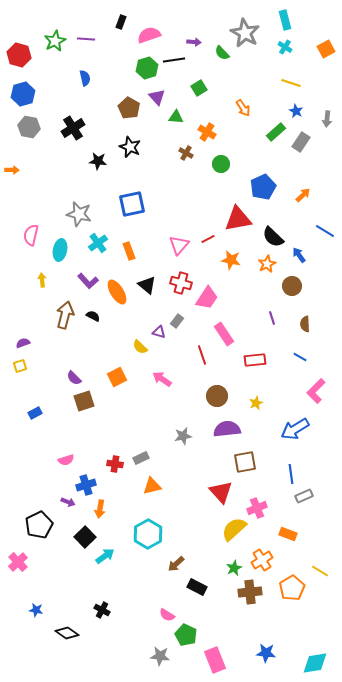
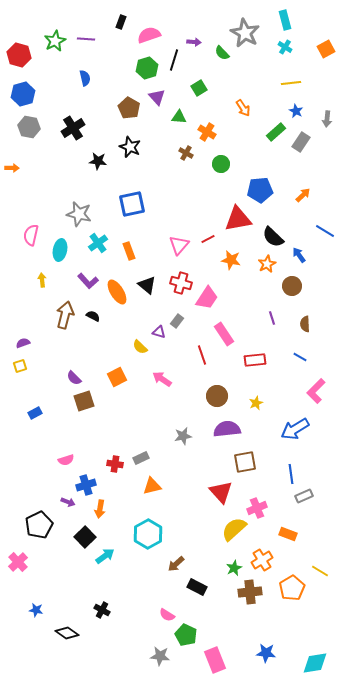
black line at (174, 60): rotated 65 degrees counterclockwise
yellow line at (291, 83): rotated 24 degrees counterclockwise
green triangle at (176, 117): moved 3 px right
orange arrow at (12, 170): moved 2 px up
blue pentagon at (263, 187): moved 3 px left, 3 px down; rotated 20 degrees clockwise
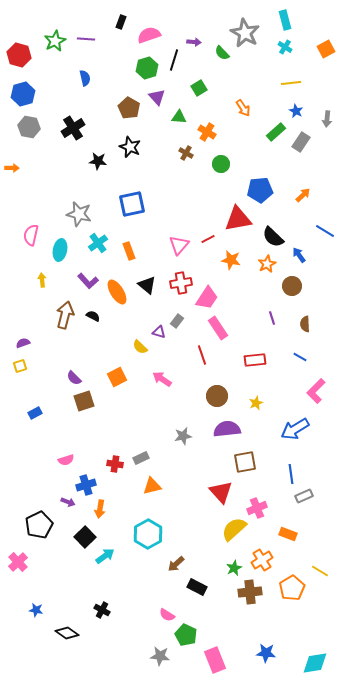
red cross at (181, 283): rotated 25 degrees counterclockwise
pink rectangle at (224, 334): moved 6 px left, 6 px up
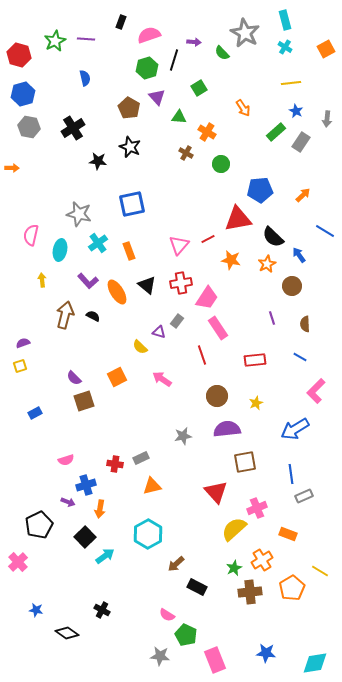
red triangle at (221, 492): moved 5 px left
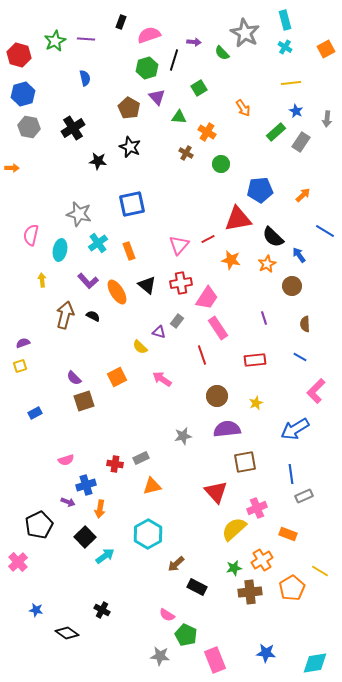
purple line at (272, 318): moved 8 px left
green star at (234, 568): rotated 14 degrees clockwise
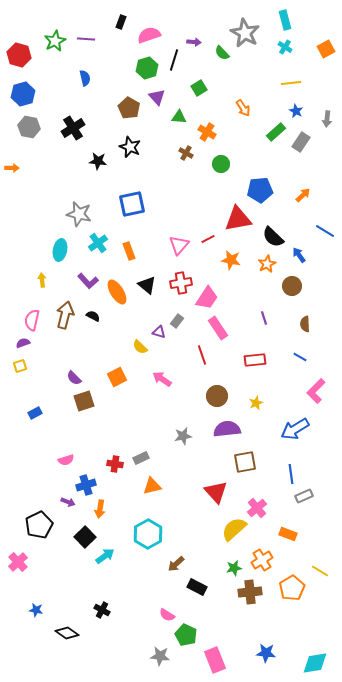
pink semicircle at (31, 235): moved 1 px right, 85 px down
pink cross at (257, 508): rotated 18 degrees counterclockwise
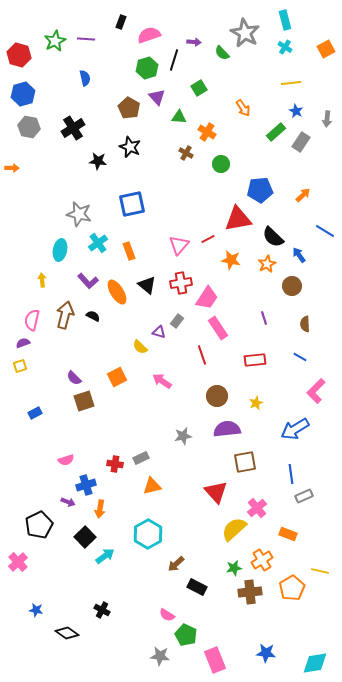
pink arrow at (162, 379): moved 2 px down
yellow line at (320, 571): rotated 18 degrees counterclockwise
